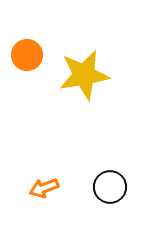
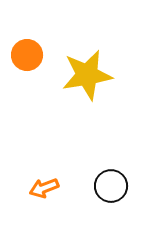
yellow star: moved 3 px right
black circle: moved 1 px right, 1 px up
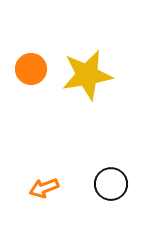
orange circle: moved 4 px right, 14 px down
black circle: moved 2 px up
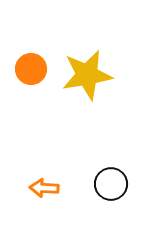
orange arrow: rotated 24 degrees clockwise
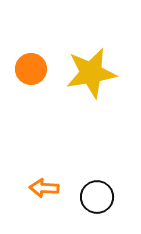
yellow star: moved 4 px right, 2 px up
black circle: moved 14 px left, 13 px down
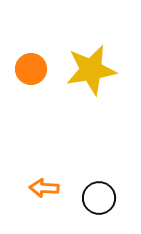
yellow star: moved 3 px up
black circle: moved 2 px right, 1 px down
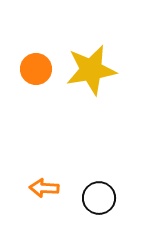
orange circle: moved 5 px right
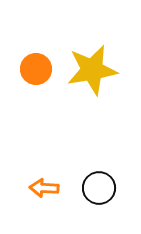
yellow star: moved 1 px right
black circle: moved 10 px up
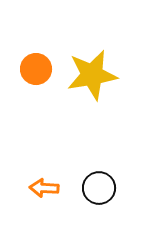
yellow star: moved 5 px down
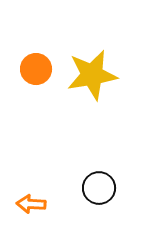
orange arrow: moved 13 px left, 16 px down
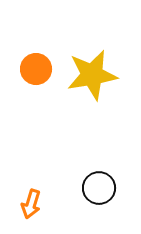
orange arrow: rotated 76 degrees counterclockwise
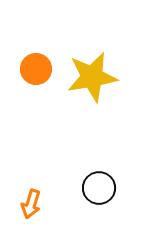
yellow star: moved 2 px down
